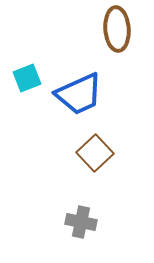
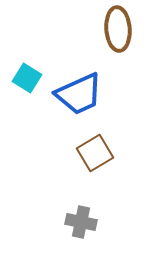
brown ellipse: moved 1 px right
cyan square: rotated 36 degrees counterclockwise
brown square: rotated 12 degrees clockwise
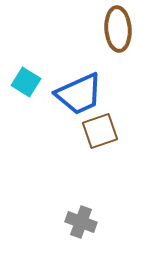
cyan square: moved 1 px left, 4 px down
brown square: moved 5 px right, 22 px up; rotated 12 degrees clockwise
gray cross: rotated 8 degrees clockwise
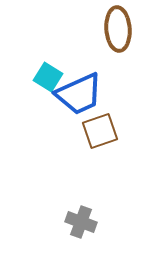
cyan square: moved 22 px right, 5 px up
